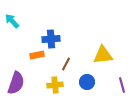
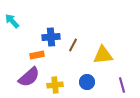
blue cross: moved 2 px up
brown line: moved 7 px right, 19 px up
purple semicircle: moved 13 px right, 6 px up; rotated 30 degrees clockwise
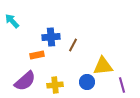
yellow triangle: moved 11 px down
purple semicircle: moved 4 px left, 4 px down
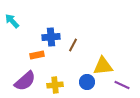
purple line: rotated 49 degrees counterclockwise
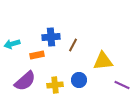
cyan arrow: moved 23 px down; rotated 63 degrees counterclockwise
yellow triangle: moved 5 px up
blue circle: moved 8 px left, 2 px up
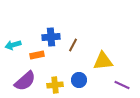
cyan arrow: moved 1 px right, 1 px down
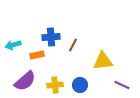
blue circle: moved 1 px right, 5 px down
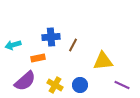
orange rectangle: moved 1 px right, 3 px down
yellow cross: rotated 35 degrees clockwise
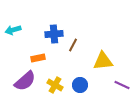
blue cross: moved 3 px right, 3 px up
cyan arrow: moved 15 px up
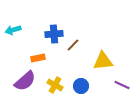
brown line: rotated 16 degrees clockwise
blue circle: moved 1 px right, 1 px down
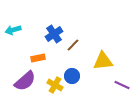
blue cross: rotated 30 degrees counterclockwise
blue circle: moved 9 px left, 10 px up
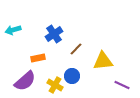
brown line: moved 3 px right, 4 px down
